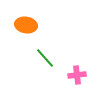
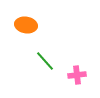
green line: moved 3 px down
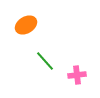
orange ellipse: rotated 40 degrees counterclockwise
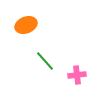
orange ellipse: rotated 10 degrees clockwise
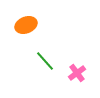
pink cross: moved 2 px up; rotated 30 degrees counterclockwise
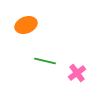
green line: rotated 35 degrees counterclockwise
